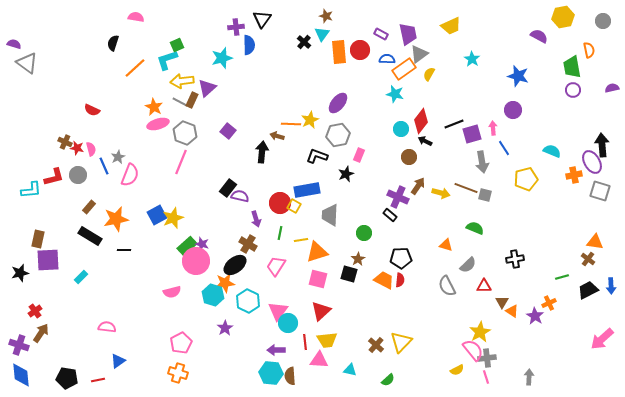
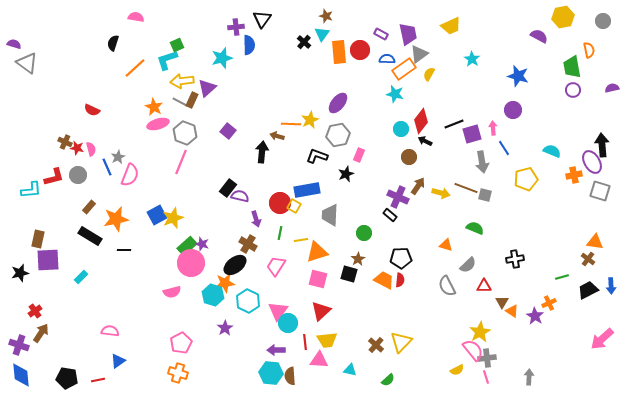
blue line at (104, 166): moved 3 px right, 1 px down
pink circle at (196, 261): moved 5 px left, 2 px down
pink semicircle at (107, 327): moved 3 px right, 4 px down
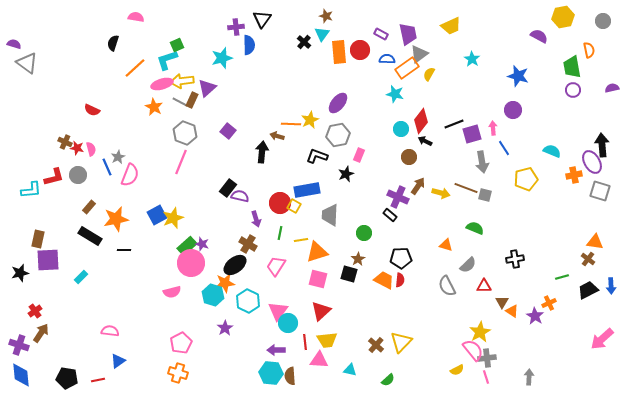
orange rectangle at (404, 69): moved 3 px right, 1 px up
pink ellipse at (158, 124): moved 4 px right, 40 px up
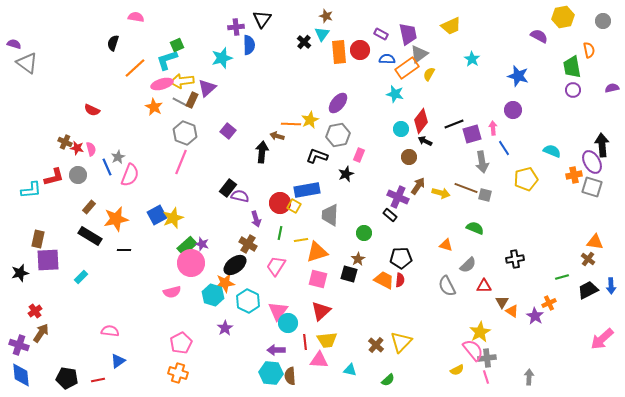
gray square at (600, 191): moved 8 px left, 4 px up
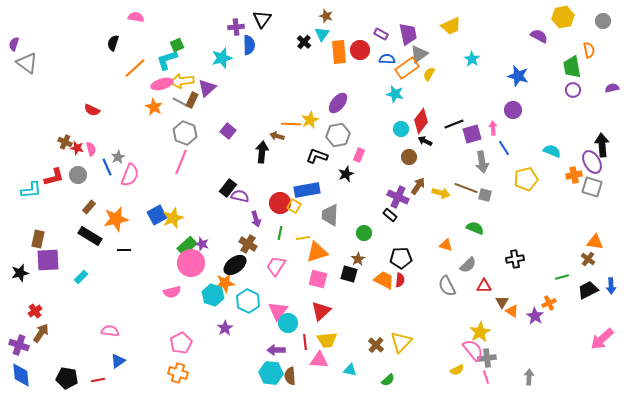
purple semicircle at (14, 44): rotated 88 degrees counterclockwise
yellow line at (301, 240): moved 2 px right, 2 px up
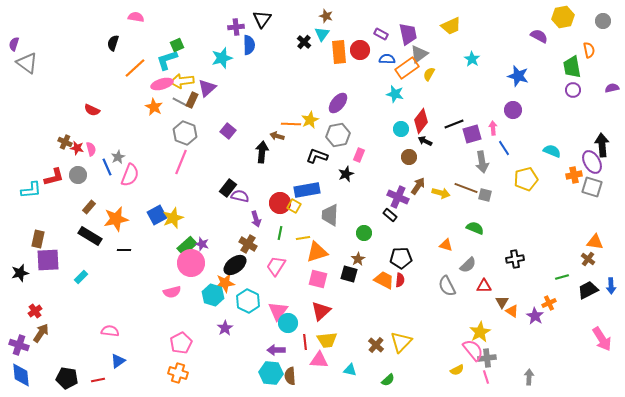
pink arrow at (602, 339): rotated 80 degrees counterclockwise
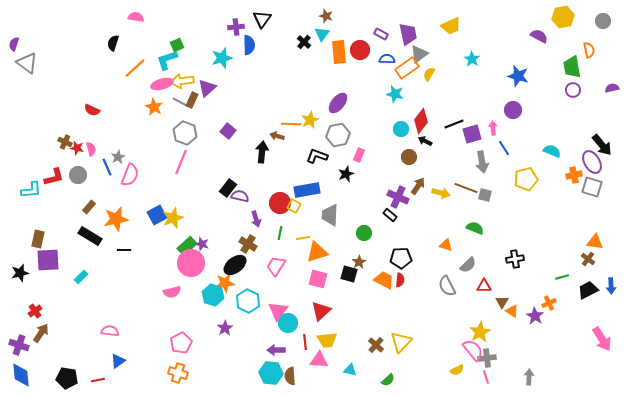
black arrow at (602, 145): rotated 145 degrees clockwise
brown star at (358, 259): moved 1 px right, 3 px down
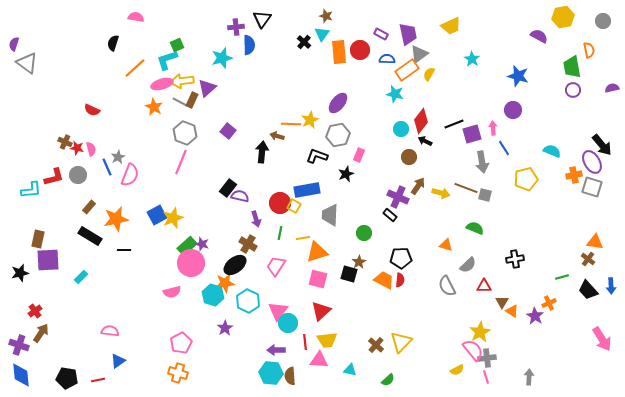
orange rectangle at (407, 68): moved 2 px down
black trapezoid at (588, 290): rotated 105 degrees counterclockwise
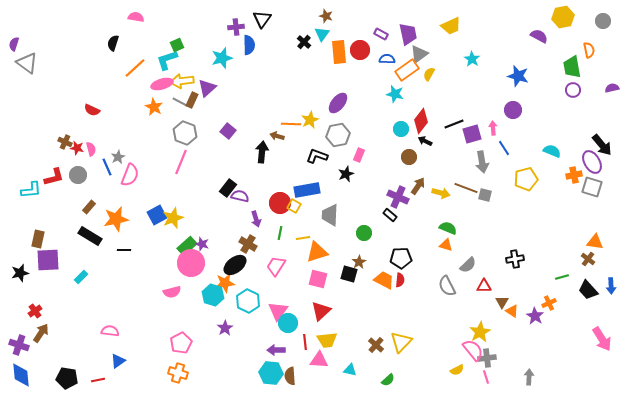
green semicircle at (475, 228): moved 27 px left
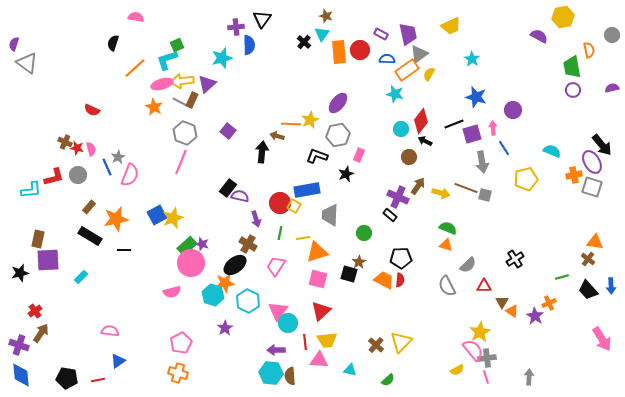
gray circle at (603, 21): moved 9 px right, 14 px down
blue star at (518, 76): moved 42 px left, 21 px down
purple triangle at (207, 88): moved 4 px up
black cross at (515, 259): rotated 24 degrees counterclockwise
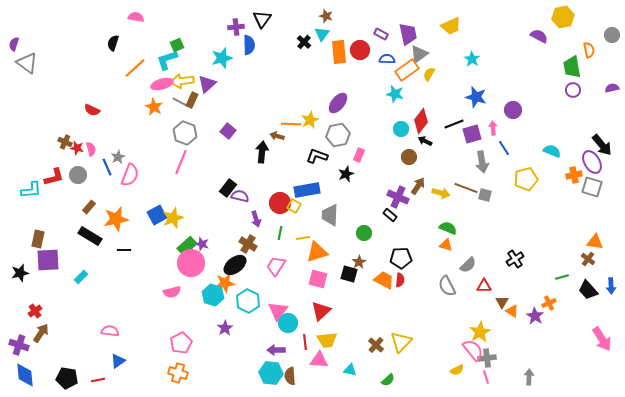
blue diamond at (21, 375): moved 4 px right
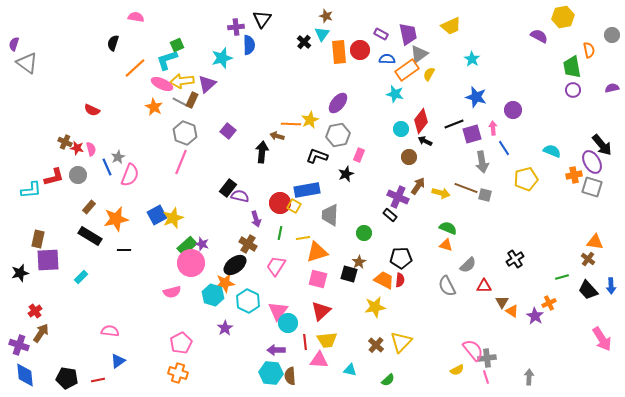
pink ellipse at (162, 84): rotated 40 degrees clockwise
yellow star at (480, 332): moved 105 px left, 25 px up; rotated 20 degrees clockwise
